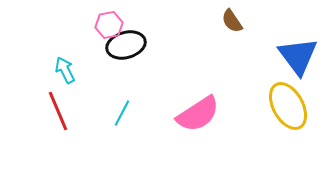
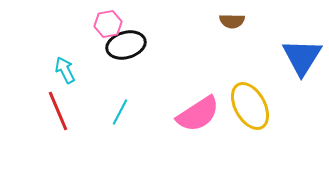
brown semicircle: rotated 55 degrees counterclockwise
pink hexagon: moved 1 px left, 1 px up
blue triangle: moved 4 px right, 1 px down; rotated 9 degrees clockwise
yellow ellipse: moved 38 px left
cyan line: moved 2 px left, 1 px up
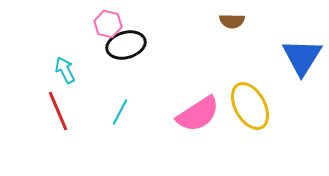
pink hexagon: rotated 24 degrees clockwise
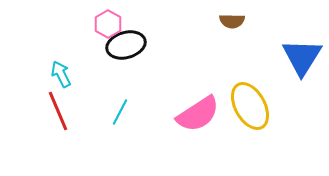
pink hexagon: rotated 16 degrees clockwise
cyan arrow: moved 4 px left, 4 px down
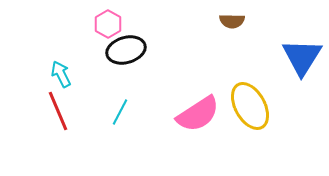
black ellipse: moved 5 px down
